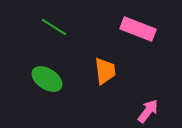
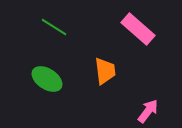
pink rectangle: rotated 20 degrees clockwise
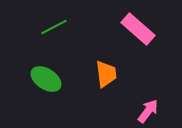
green line: rotated 60 degrees counterclockwise
orange trapezoid: moved 1 px right, 3 px down
green ellipse: moved 1 px left
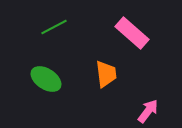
pink rectangle: moved 6 px left, 4 px down
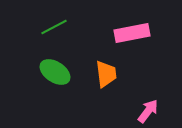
pink rectangle: rotated 52 degrees counterclockwise
green ellipse: moved 9 px right, 7 px up
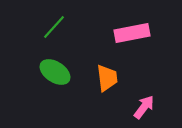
green line: rotated 20 degrees counterclockwise
orange trapezoid: moved 1 px right, 4 px down
pink arrow: moved 4 px left, 4 px up
